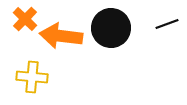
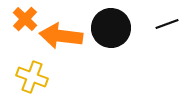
yellow cross: rotated 16 degrees clockwise
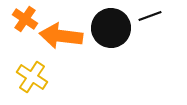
orange cross: rotated 10 degrees counterclockwise
black line: moved 17 px left, 8 px up
yellow cross: rotated 12 degrees clockwise
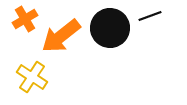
orange cross: rotated 25 degrees clockwise
black circle: moved 1 px left
orange arrow: rotated 45 degrees counterclockwise
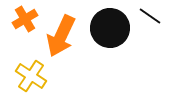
black line: rotated 55 degrees clockwise
orange arrow: rotated 27 degrees counterclockwise
yellow cross: moved 1 px left, 1 px up
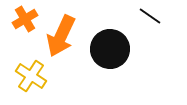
black circle: moved 21 px down
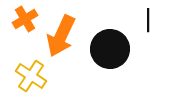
black line: moved 2 px left, 4 px down; rotated 55 degrees clockwise
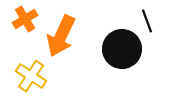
black line: moved 1 px left, 1 px down; rotated 20 degrees counterclockwise
black circle: moved 12 px right
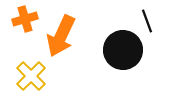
orange cross: rotated 15 degrees clockwise
black circle: moved 1 px right, 1 px down
yellow cross: rotated 12 degrees clockwise
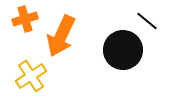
black line: rotated 30 degrees counterclockwise
yellow cross: rotated 12 degrees clockwise
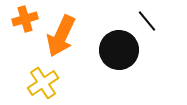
black line: rotated 10 degrees clockwise
black circle: moved 4 px left
yellow cross: moved 12 px right, 7 px down
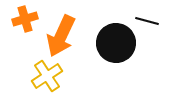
black line: rotated 35 degrees counterclockwise
black circle: moved 3 px left, 7 px up
yellow cross: moved 4 px right, 7 px up
